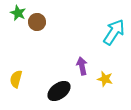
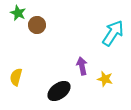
brown circle: moved 3 px down
cyan arrow: moved 1 px left, 1 px down
yellow semicircle: moved 2 px up
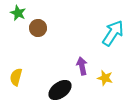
brown circle: moved 1 px right, 3 px down
yellow star: moved 1 px up
black ellipse: moved 1 px right, 1 px up
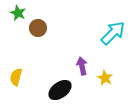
cyan arrow: rotated 12 degrees clockwise
yellow star: rotated 14 degrees clockwise
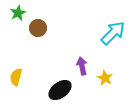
green star: rotated 21 degrees clockwise
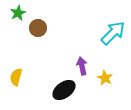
black ellipse: moved 4 px right
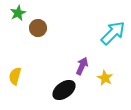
purple arrow: rotated 36 degrees clockwise
yellow semicircle: moved 1 px left, 1 px up
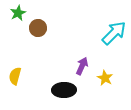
cyan arrow: moved 1 px right
black ellipse: rotated 35 degrees clockwise
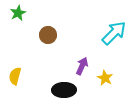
brown circle: moved 10 px right, 7 px down
